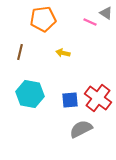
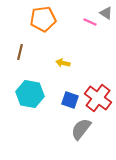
yellow arrow: moved 10 px down
blue square: rotated 24 degrees clockwise
gray semicircle: rotated 25 degrees counterclockwise
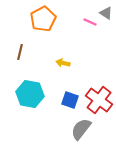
orange pentagon: rotated 20 degrees counterclockwise
red cross: moved 1 px right, 2 px down
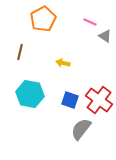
gray triangle: moved 1 px left, 23 px down
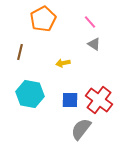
pink line: rotated 24 degrees clockwise
gray triangle: moved 11 px left, 8 px down
yellow arrow: rotated 24 degrees counterclockwise
blue square: rotated 18 degrees counterclockwise
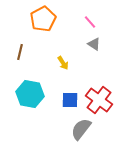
yellow arrow: rotated 112 degrees counterclockwise
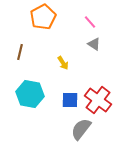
orange pentagon: moved 2 px up
red cross: moved 1 px left
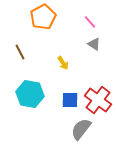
brown line: rotated 42 degrees counterclockwise
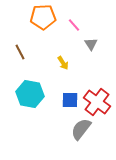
orange pentagon: rotated 25 degrees clockwise
pink line: moved 16 px left, 3 px down
gray triangle: moved 3 px left; rotated 24 degrees clockwise
red cross: moved 1 px left, 2 px down
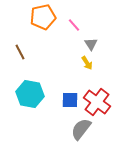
orange pentagon: rotated 10 degrees counterclockwise
yellow arrow: moved 24 px right
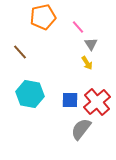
pink line: moved 4 px right, 2 px down
brown line: rotated 14 degrees counterclockwise
red cross: rotated 12 degrees clockwise
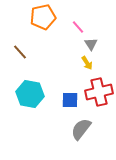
red cross: moved 2 px right, 10 px up; rotated 28 degrees clockwise
